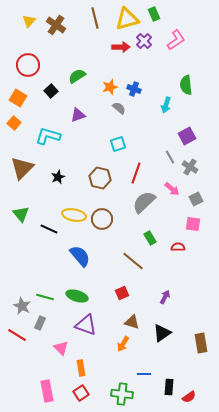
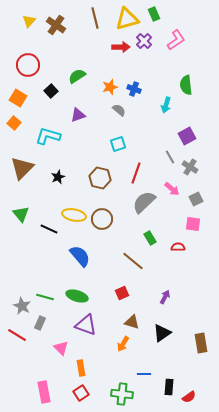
gray semicircle at (119, 108): moved 2 px down
pink rectangle at (47, 391): moved 3 px left, 1 px down
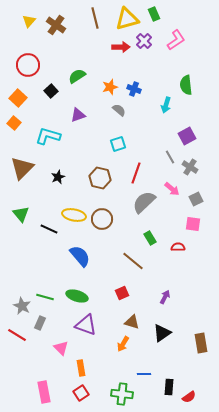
orange square at (18, 98): rotated 12 degrees clockwise
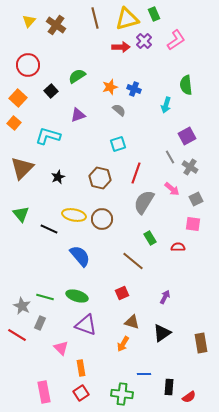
gray semicircle at (144, 202): rotated 15 degrees counterclockwise
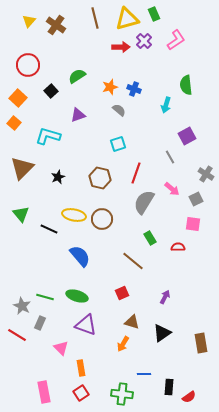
gray cross at (190, 167): moved 16 px right, 7 px down
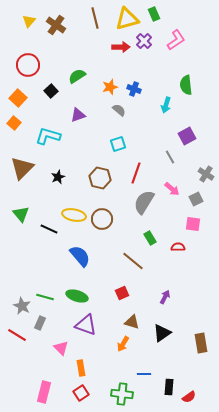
pink rectangle at (44, 392): rotated 25 degrees clockwise
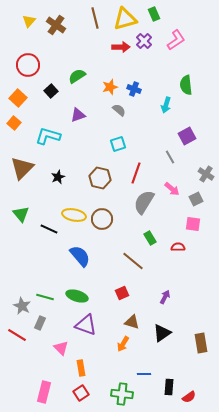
yellow triangle at (127, 19): moved 2 px left
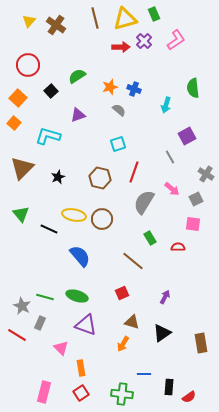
green semicircle at (186, 85): moved 7 px right, 3 px down
red line at (136, 173): moved 2 px left, 1 px up
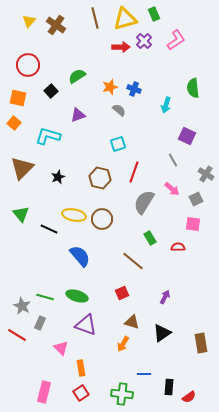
orange square at (18, 98): rotated 30 degrees counterclockwise
purple square at (187, 136): rotated 36 degrees counterclockwise
gray line at (170, 157): moved 3 px right, 3 px down
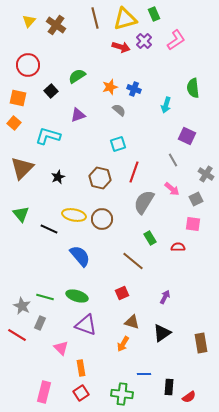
red arrow at (121, 47): rotated 18 degrees clockwise
